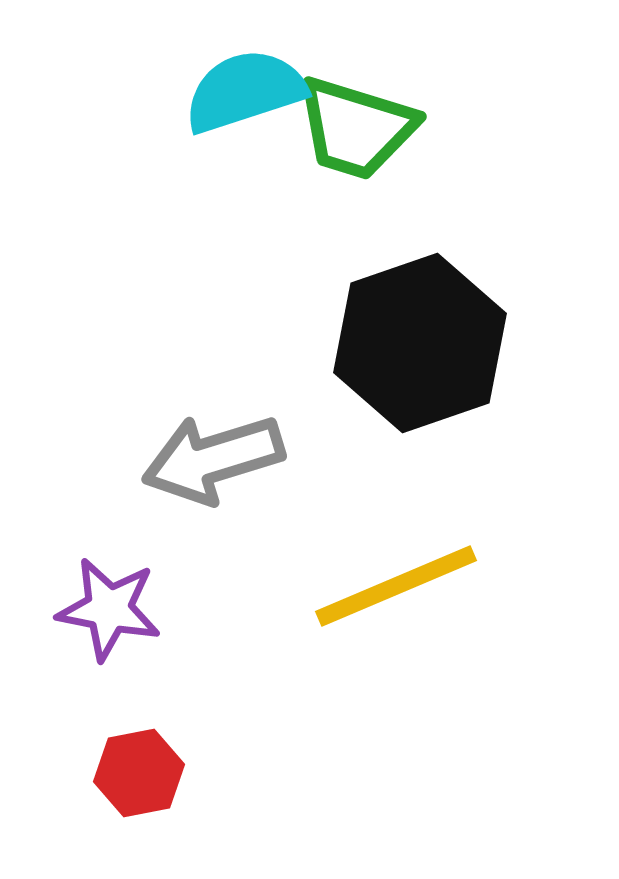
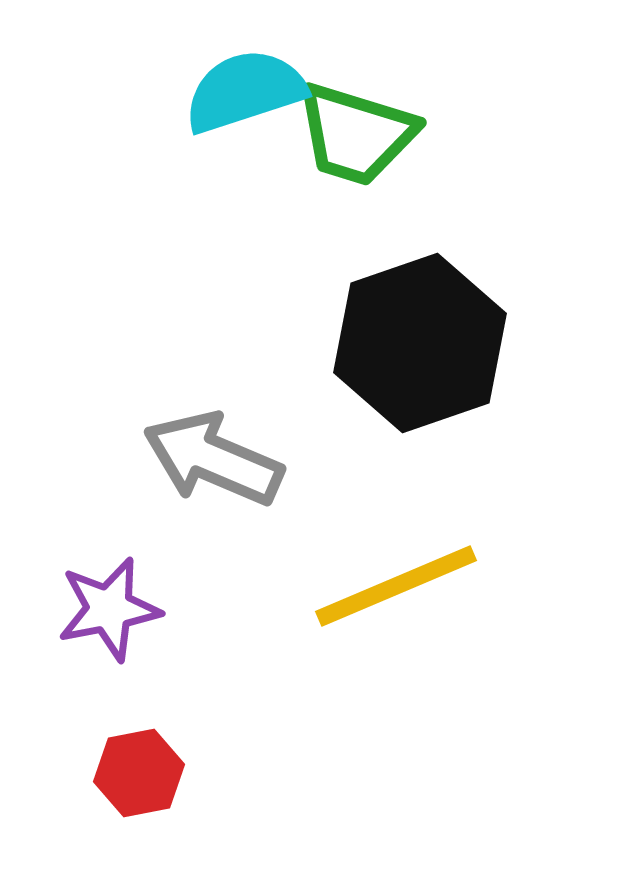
green trapezoid: moved 6 px down
gray arrow: rotated 40 degrees clockwise
purple star: rotated 22 degrees counterclockwise
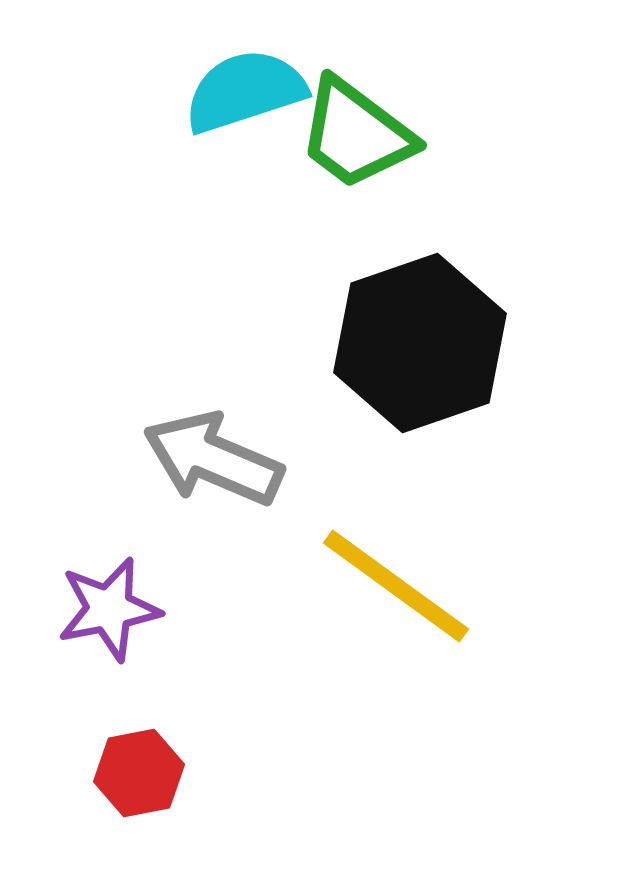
green trapezoid: rotated 20 degrees clockwise
yellow line: rotated 59 degrees clockwise
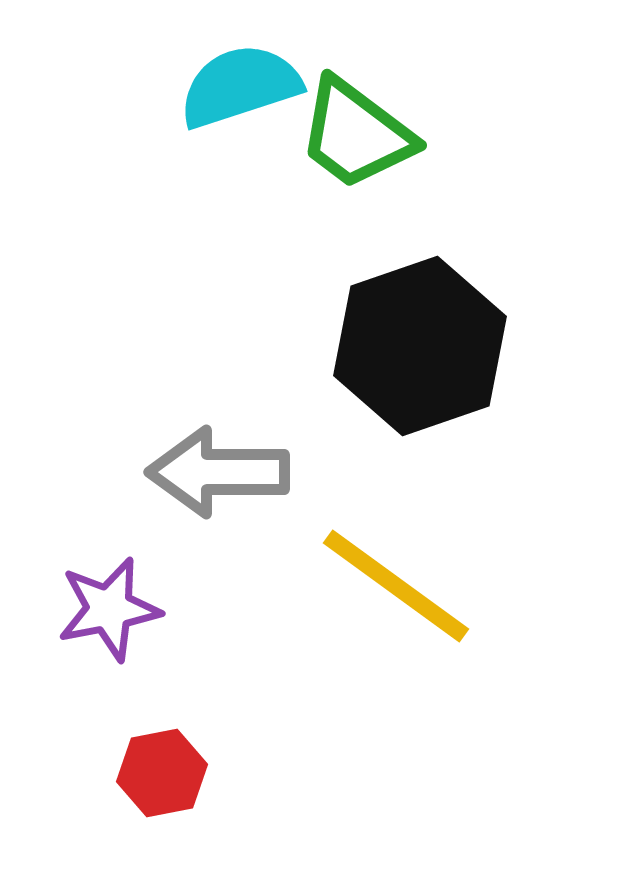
cyan semicircle: moved 5 px left, 5 px up
black hexagon: moved 3 px down
gray arrow: moved 5 px right, 13 px down; rotated 23 degrees counterclockwise
red hexagon: moved 23 px right
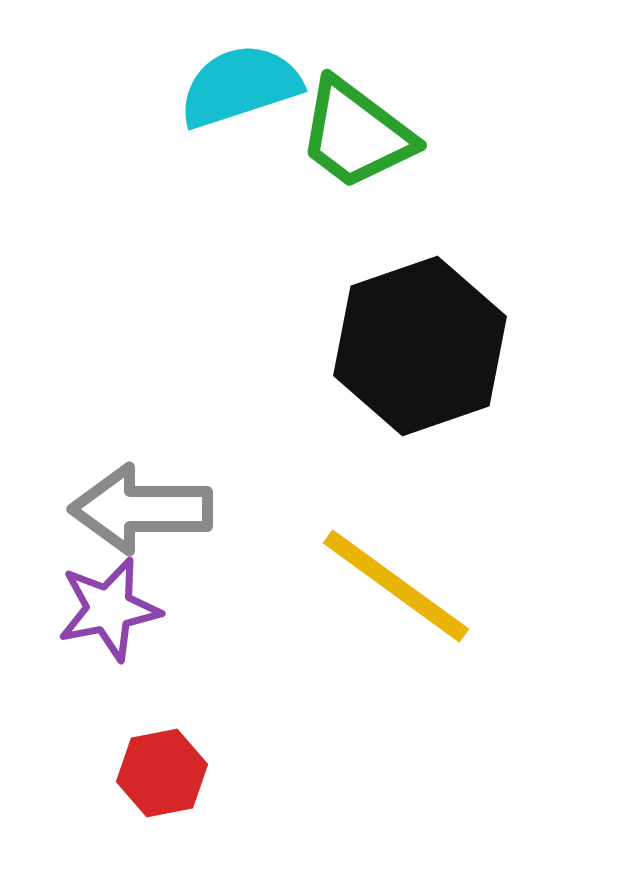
gray arrow: moved 77 px left, 37 px down
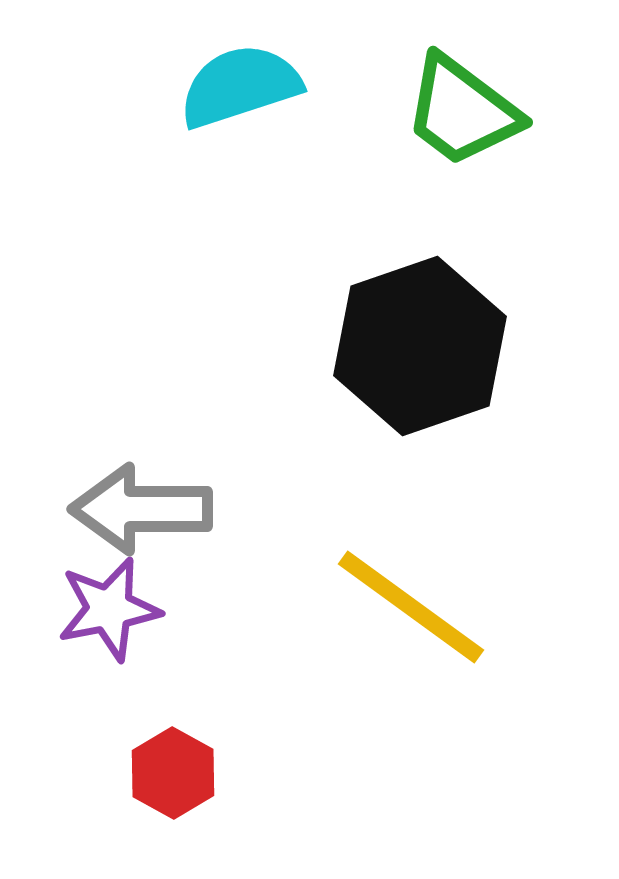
green trapezoid: moved 106 px right, 23 px up
yellow line: moved 15 px right, 21 px down
red hexagon: moved 11 px right; rotated 20 degrees counterclockwise
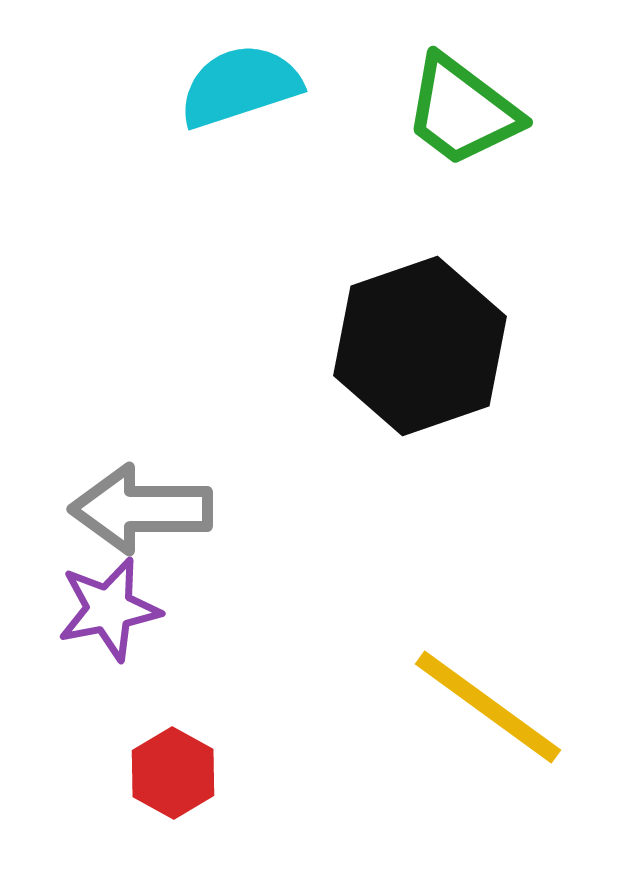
yellow line: moved 77 px right, 100 px down
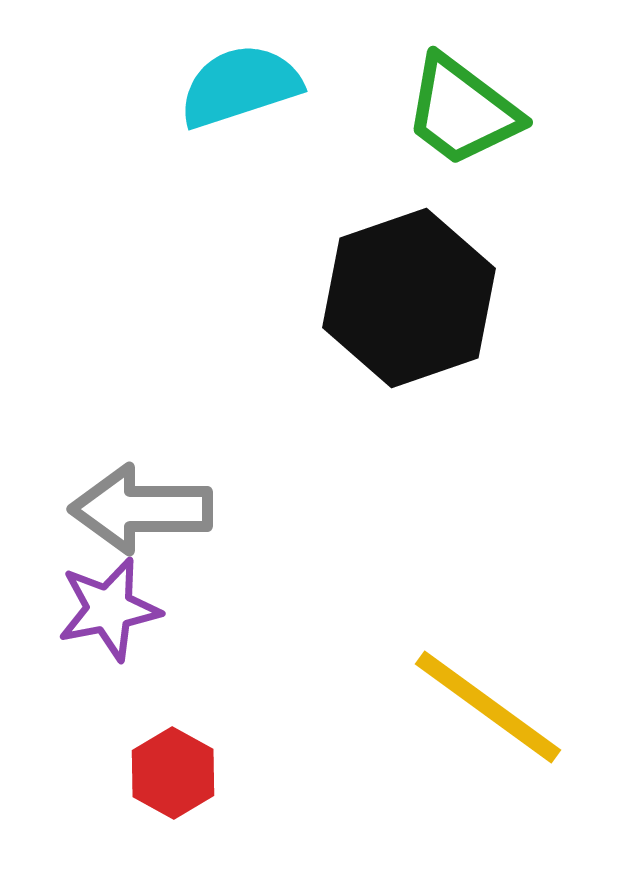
black hexagon: moved 11 px left, 48 px up
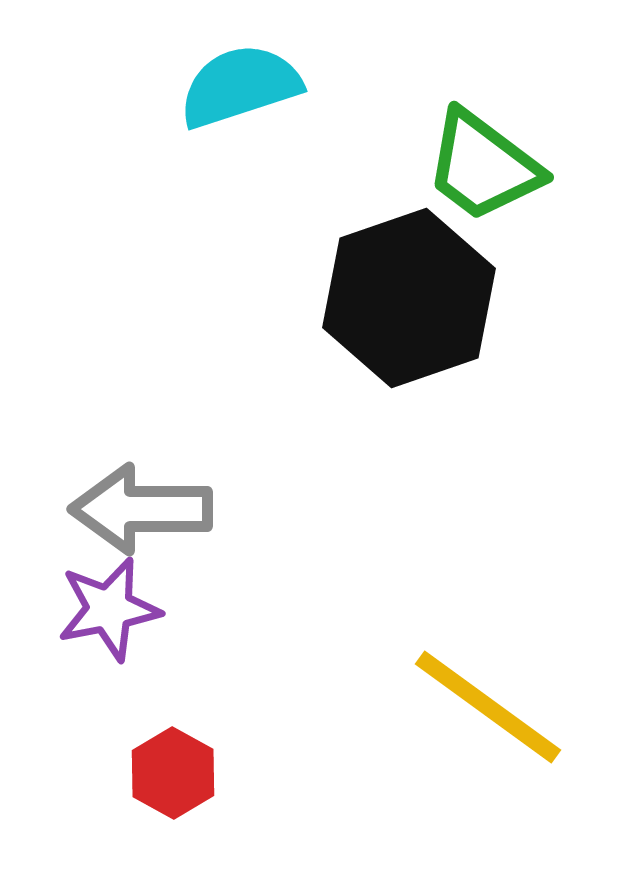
green trapezoid: moved 21 px right, 55 px down
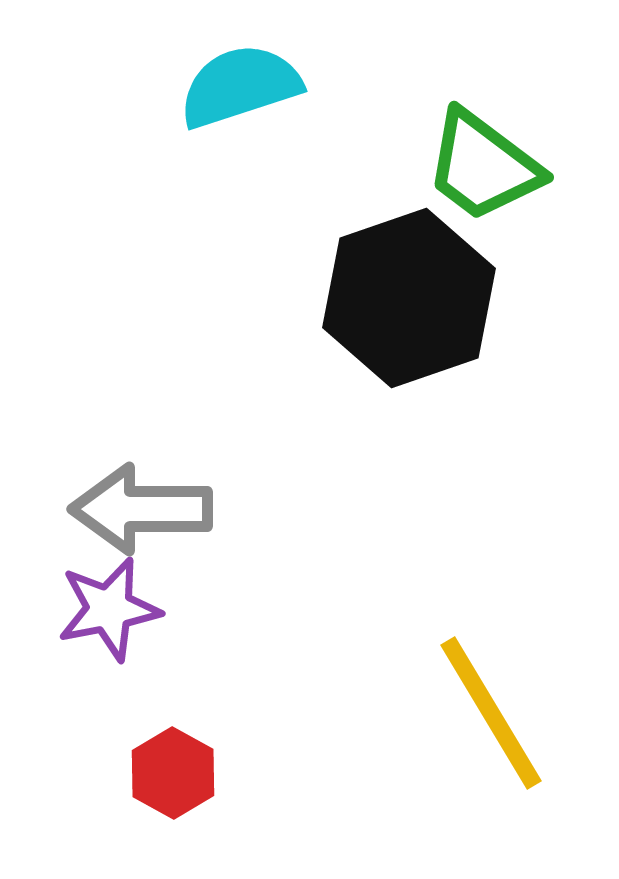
yellow line: moved 3 px right, 6 px down; rotated 23 degrees clockwise
